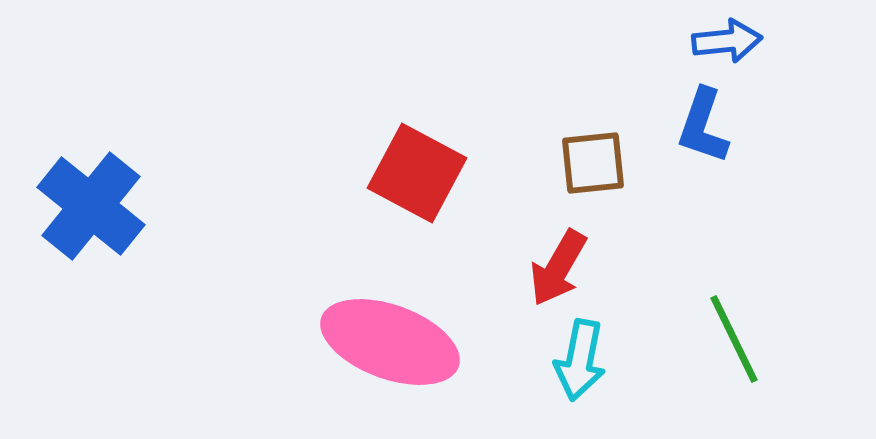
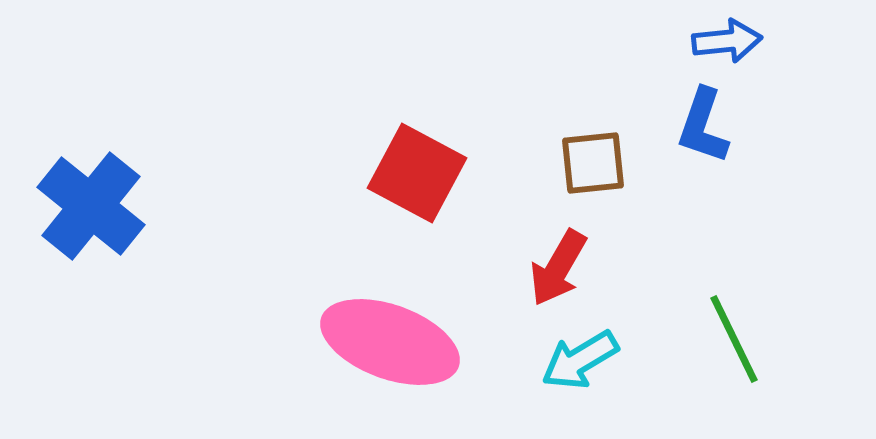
cyan arrow: rotated 48 degrees clockwise
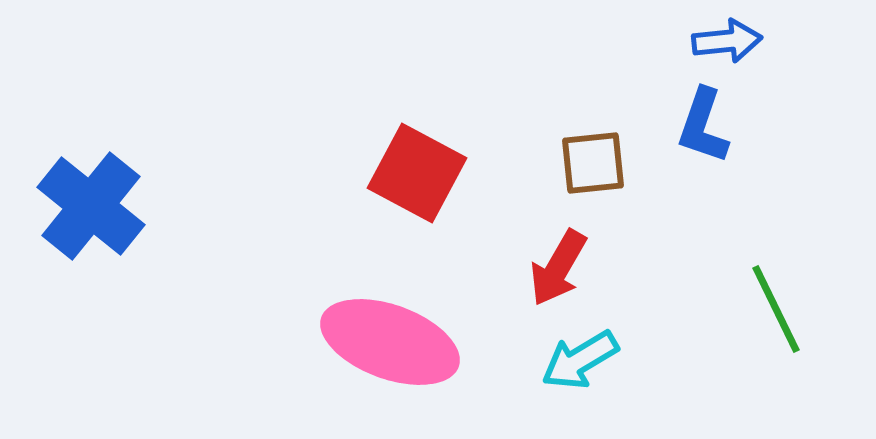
green line: moved 42 px right, 30 px up
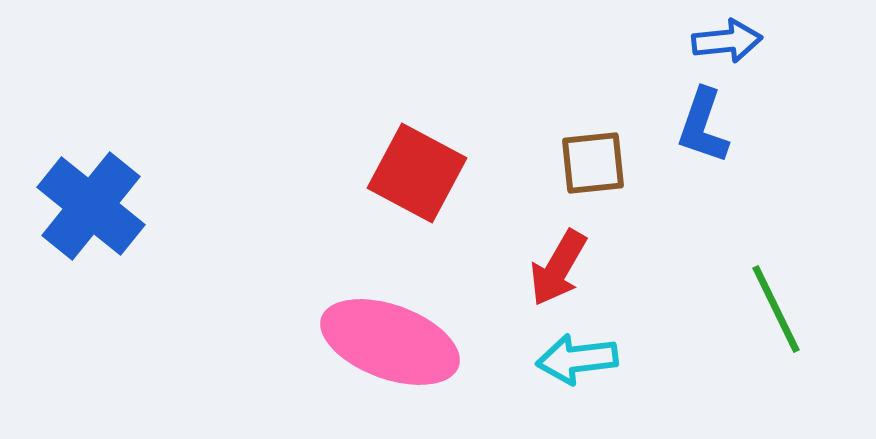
cyan arrow: moved 3 px left, 1 px up; rotated 24 degrees clockwise
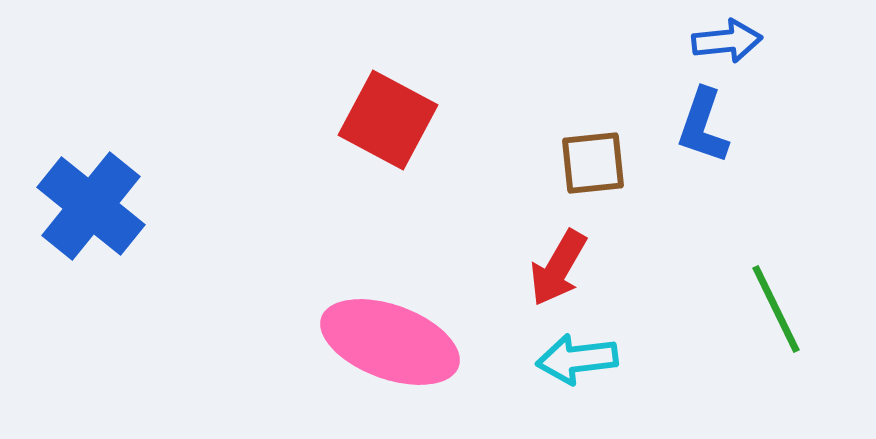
red square: moved 29 px left, 53 px up
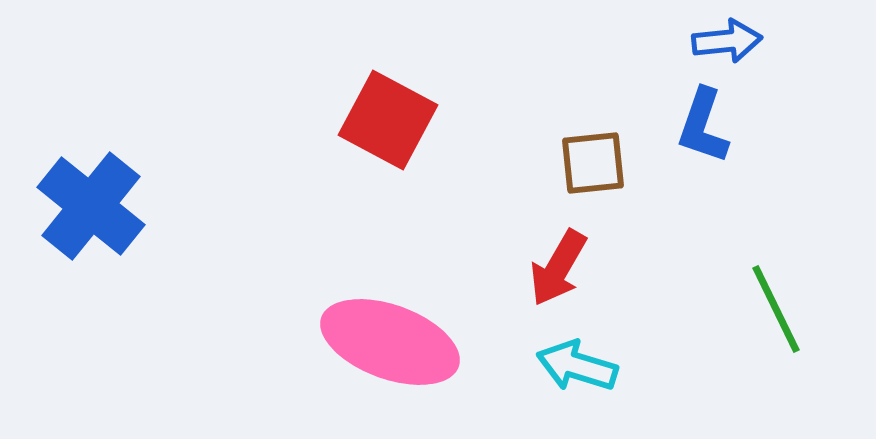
cyan arrow: moved 7 px down; rotated 24 degrees clockwise
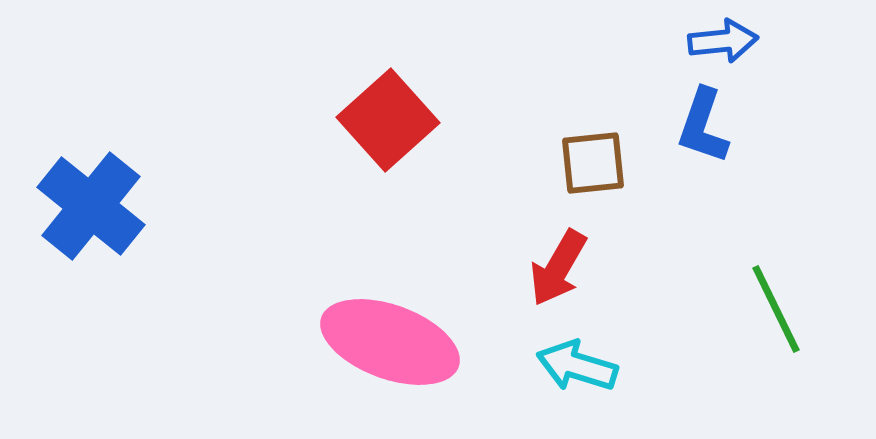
blue arrow: moved 4 px left
red square: rotated 20 degrees clockwise
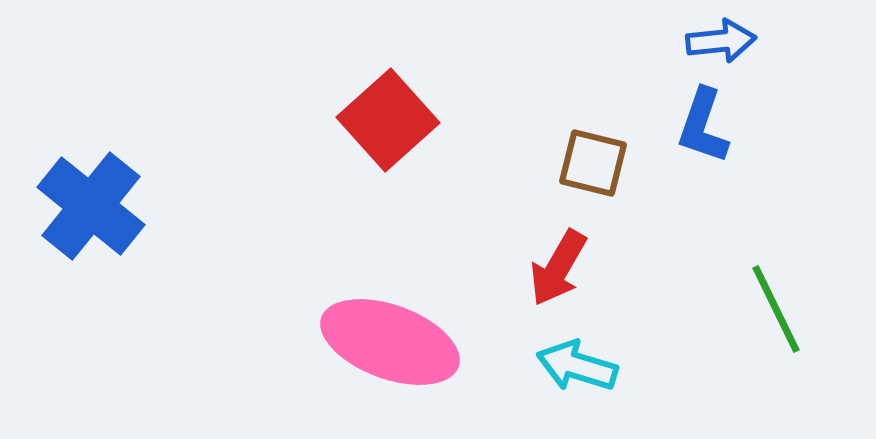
blue arrow: moved 2 px left
brown square: rotated 20 degrees clockwise
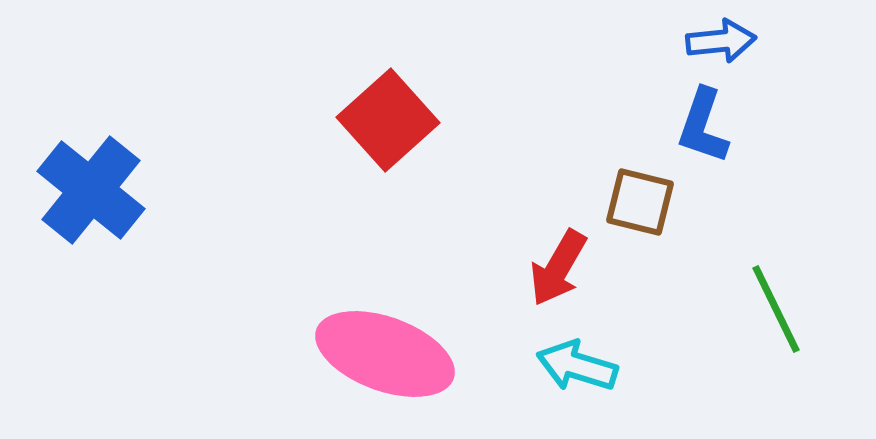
brown square: moved 47 px right, 39 px down
blue cross: moved 16 px up
pink ellipse: moved 5 px left, 12 px down
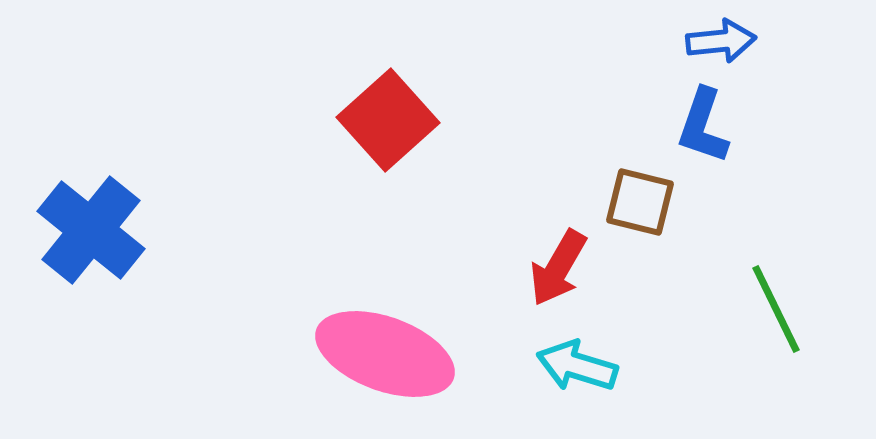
blue cross: moved 40 px down
